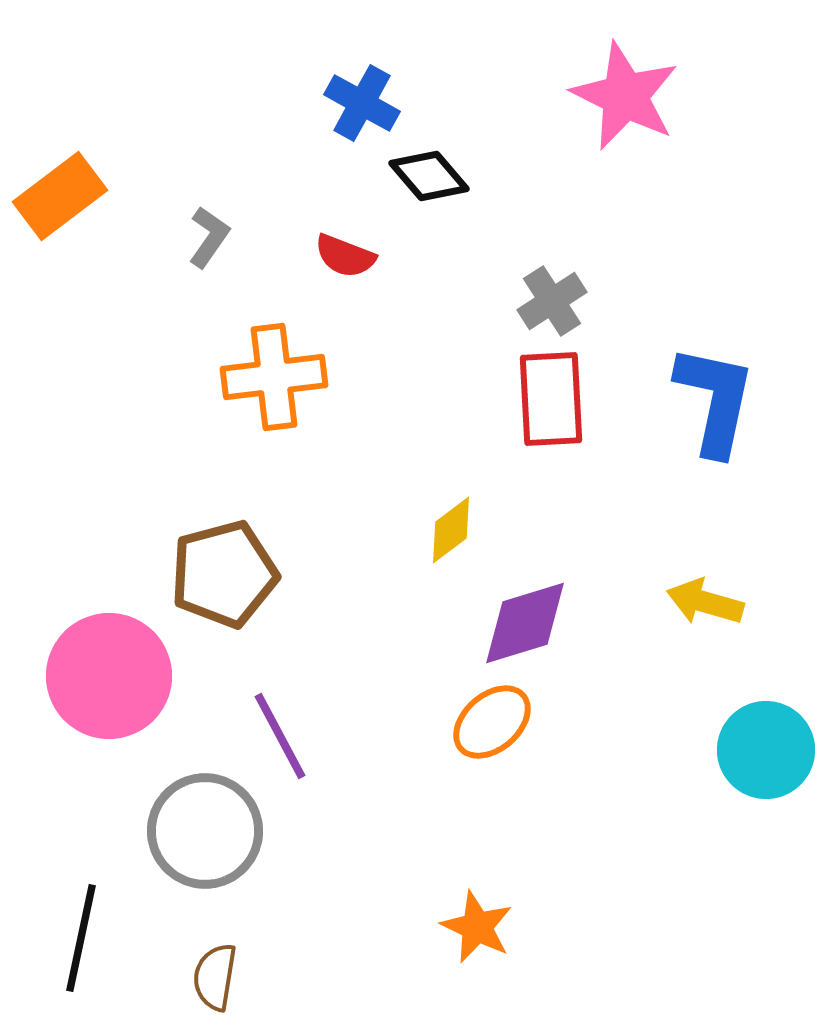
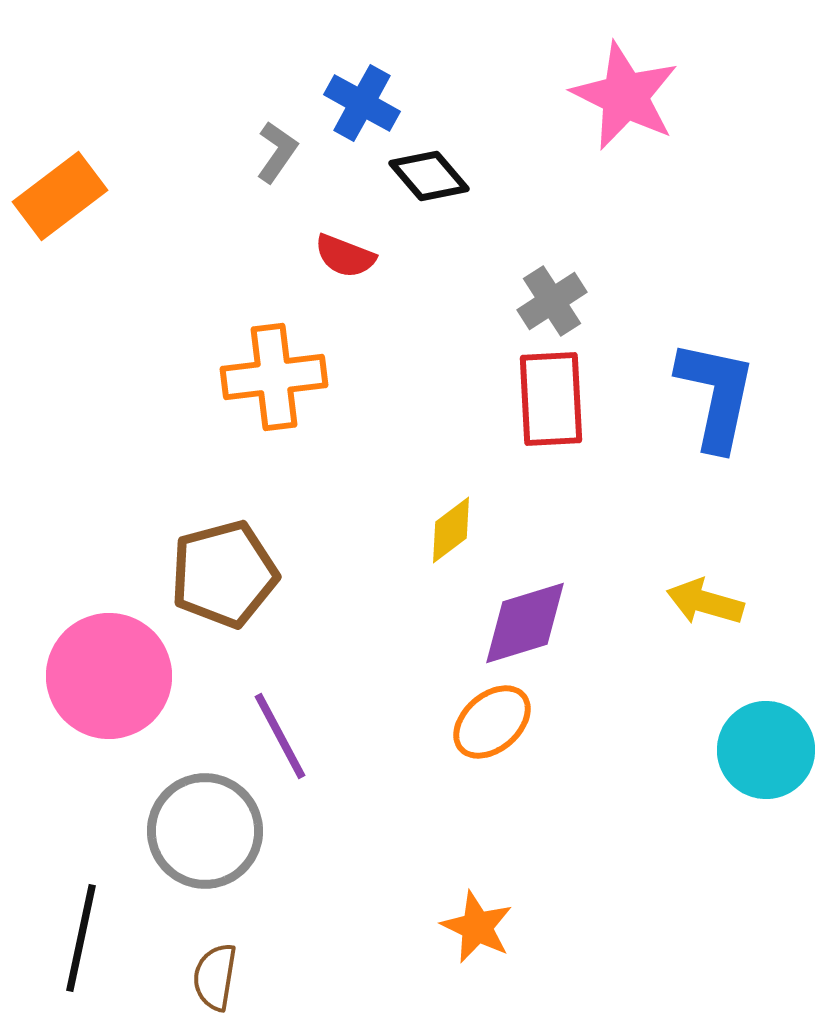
gray L-shape: moved 68 px right, 85 px up
blue L-shape: moved 1 px right, 5 px up
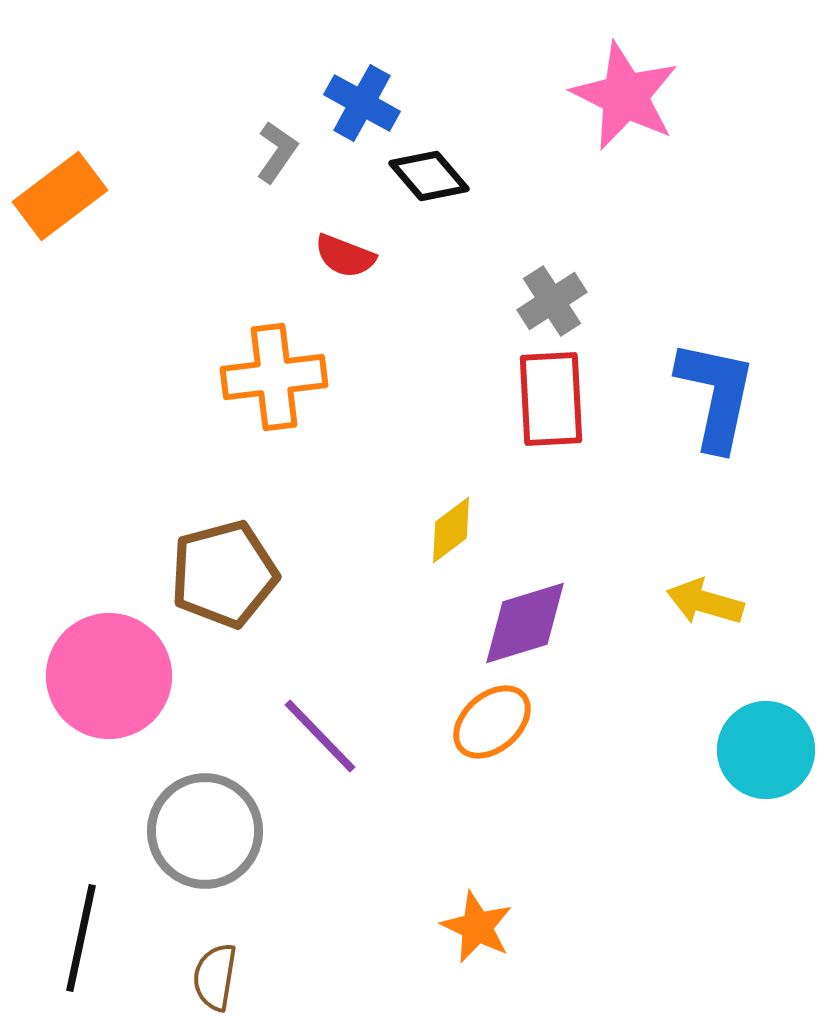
purple line: moved 40 px right; rotated 16 degrees counterclockwise
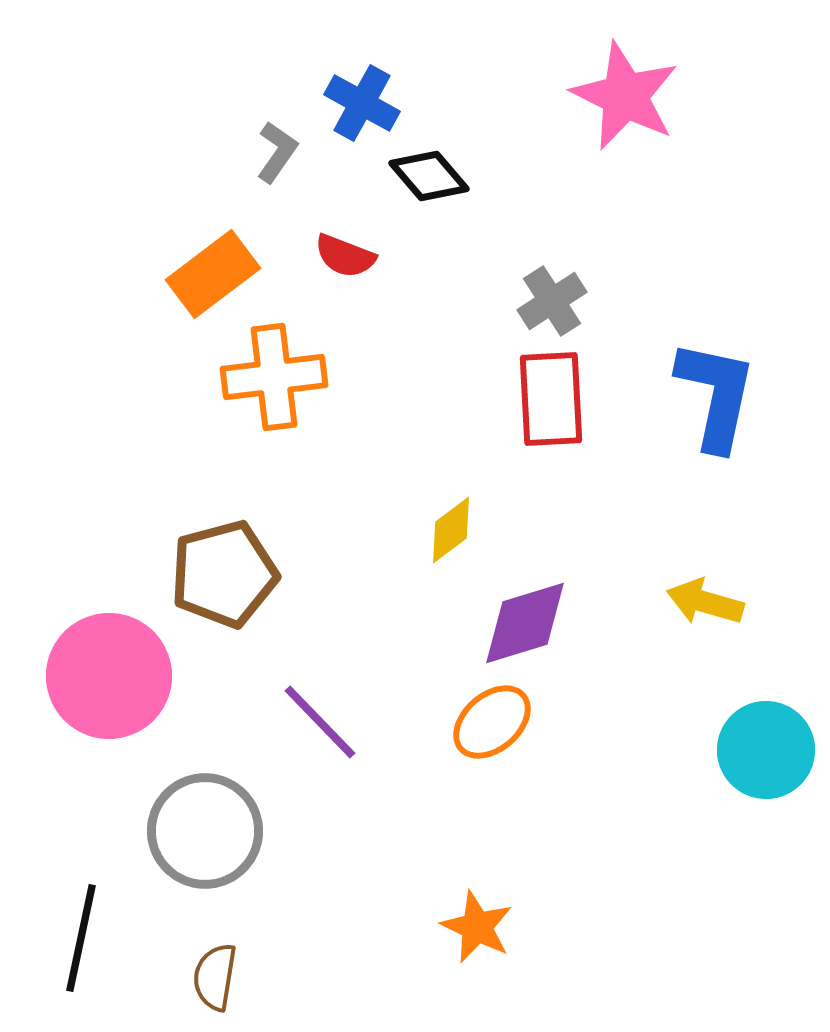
orange rectangle: moved 153 px right, 78 px down
purple line: moved 14 px up
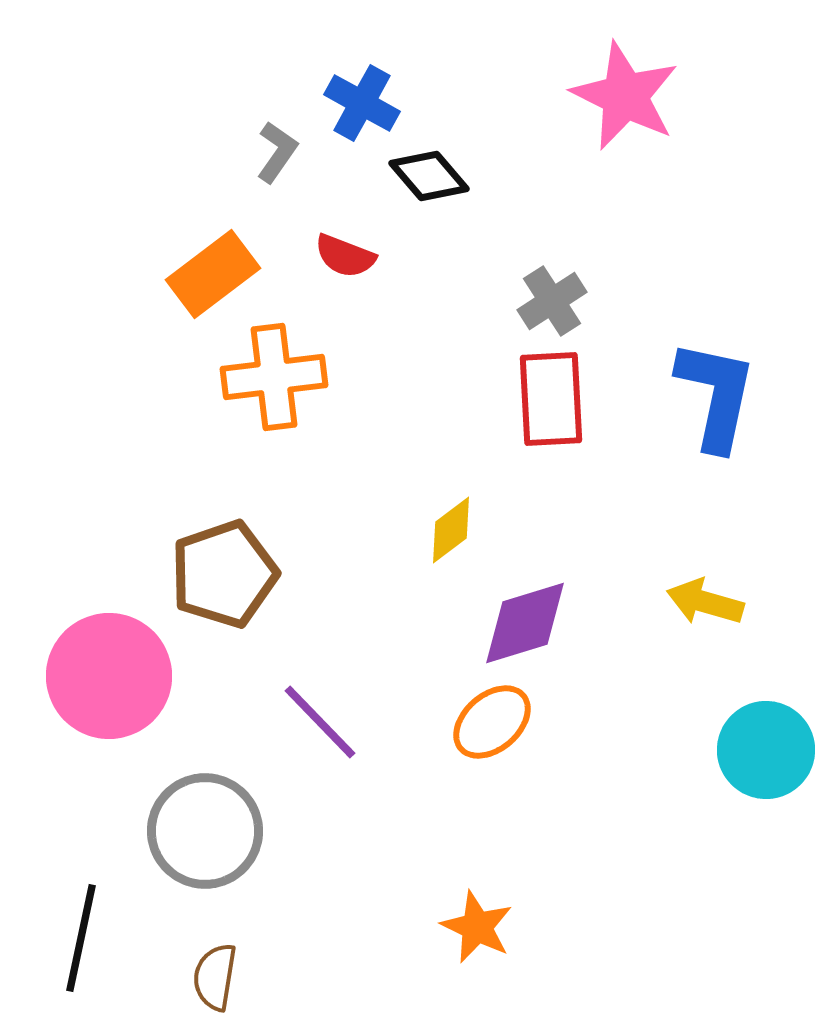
brown pentagon: rotated 4 degrees counterclockwise
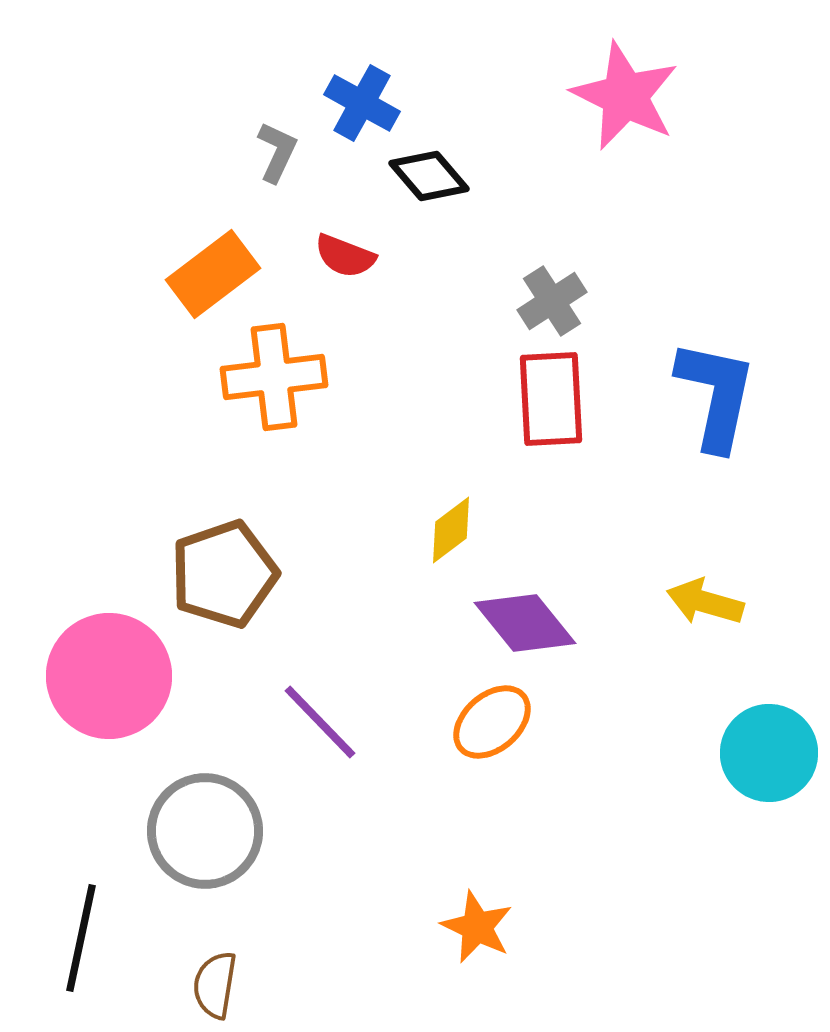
gray L-shape: rotated 10 degrees counterclockwise
purple diamond: rotated 68 degrees clockwise
cyan circle: moved 3 px right, 3 px down
brown semicircle: moved 8 px down
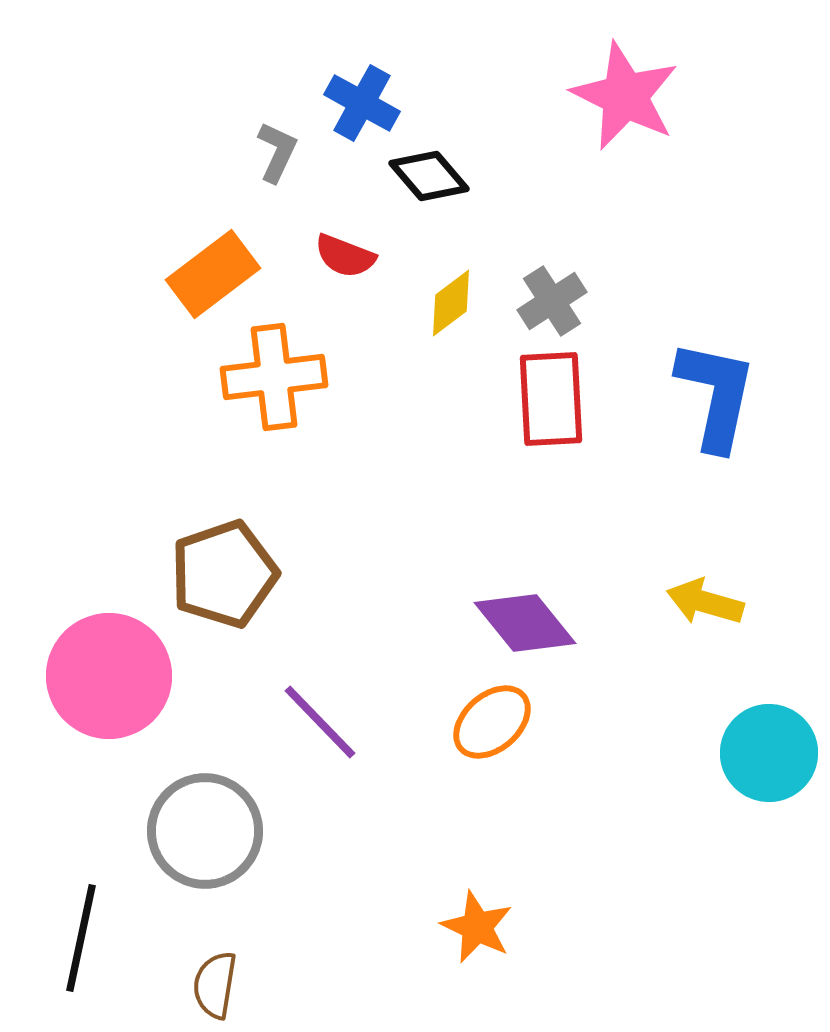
yellow diamond: moved 227 px up
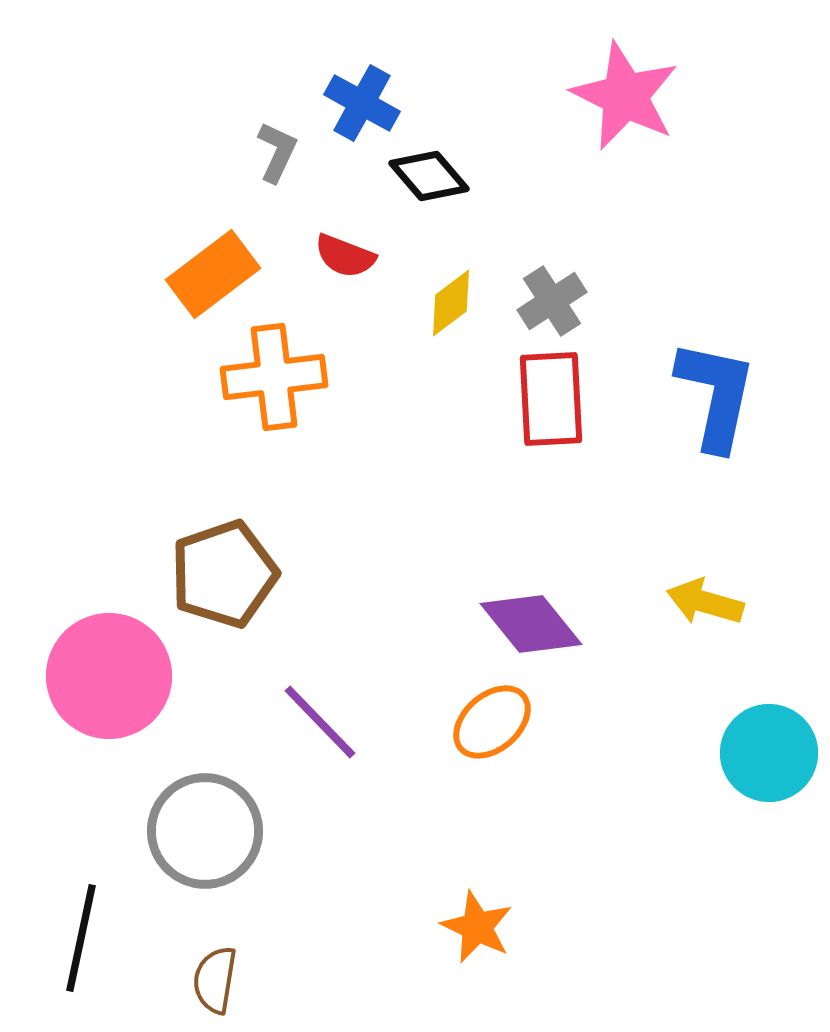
purple diamond: moved 6 px right, 1 px down
brown semicircle: moved 5 px up
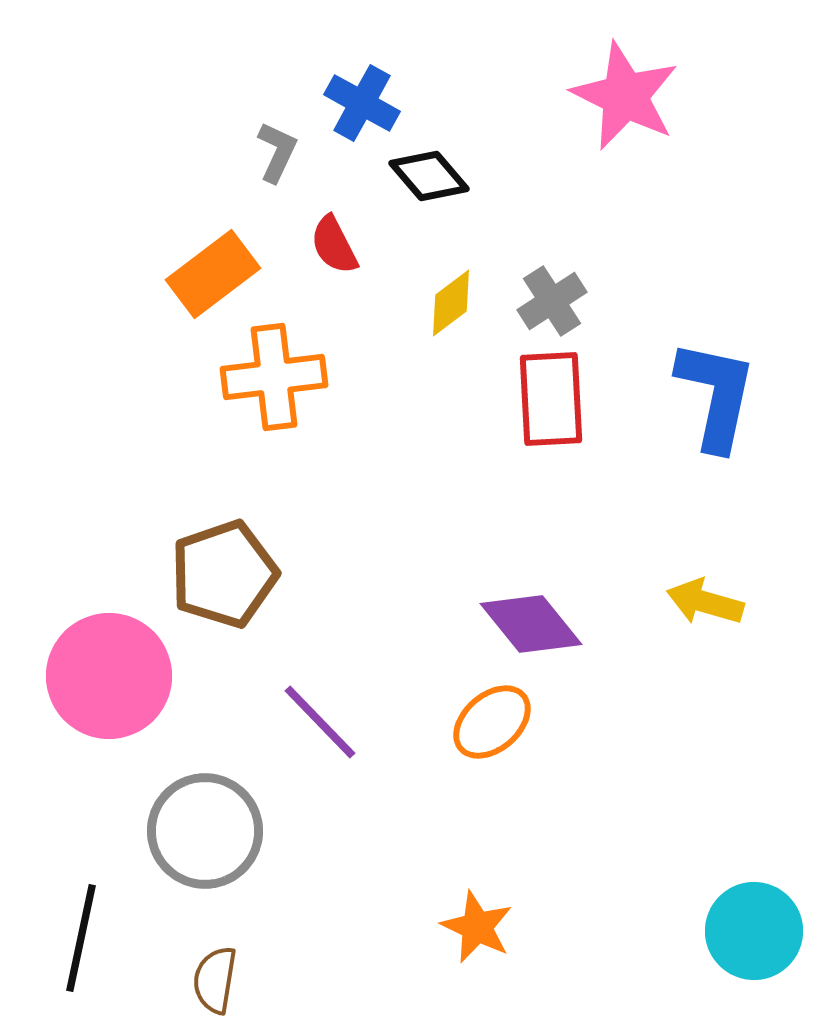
red semicircle: moved 11 px left, 11 px up; rotated 42 degrees clockwise
cyan circle: moved 15 px left, 178 px down
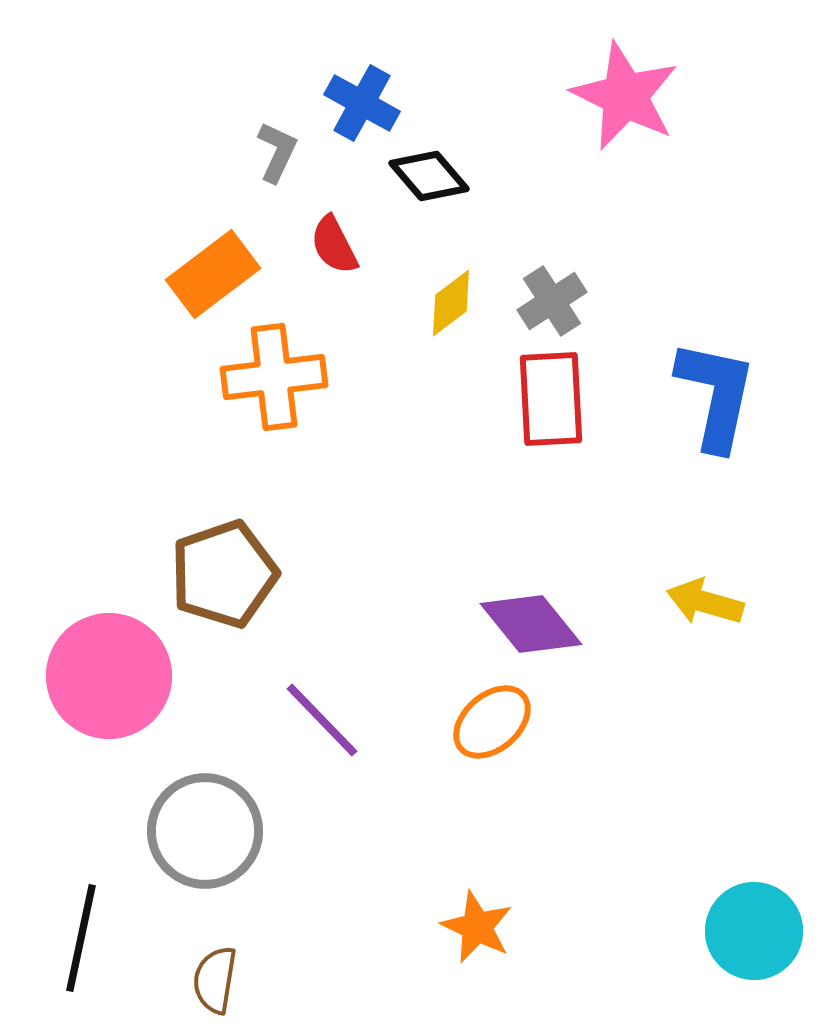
purple line: moved 2 px right, 2 px up
